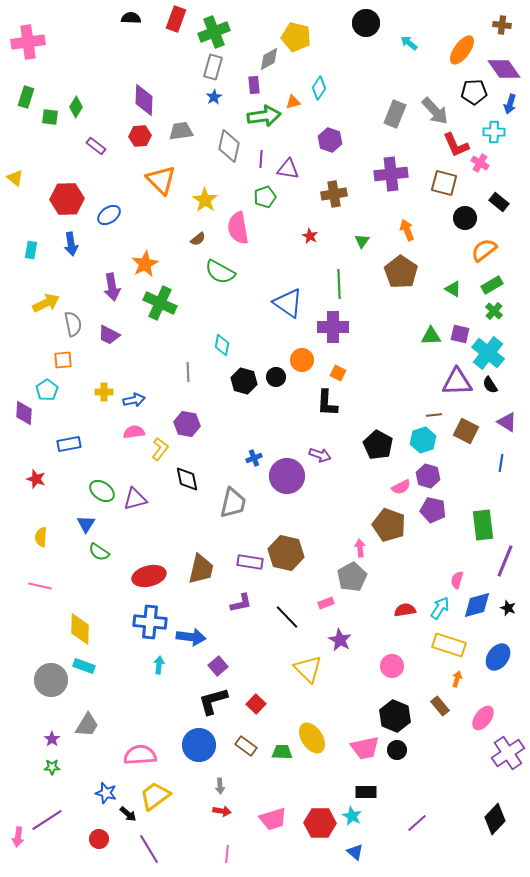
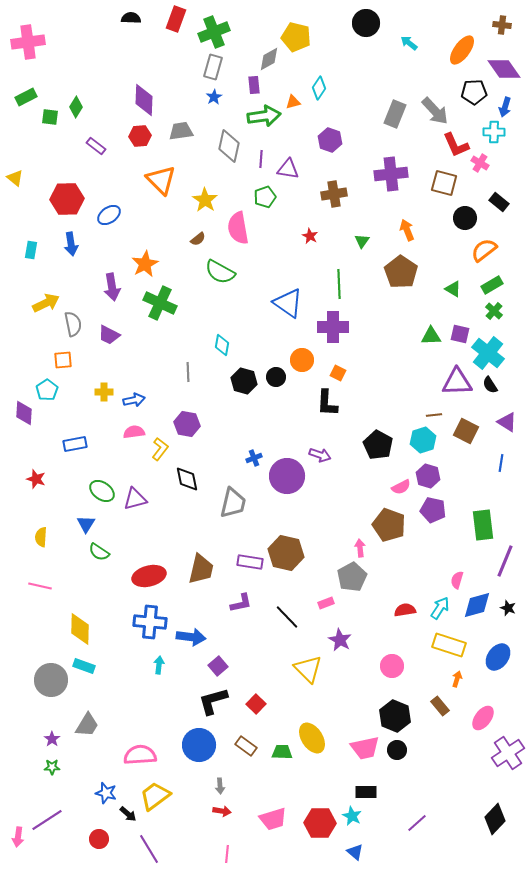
green rectangle at (26, 97): rotated 45 degrees clockwise
blue arrow at (510, 104): moved 5 px left, 3 px down
blue rectangle at (69, 444): moved 6 px right
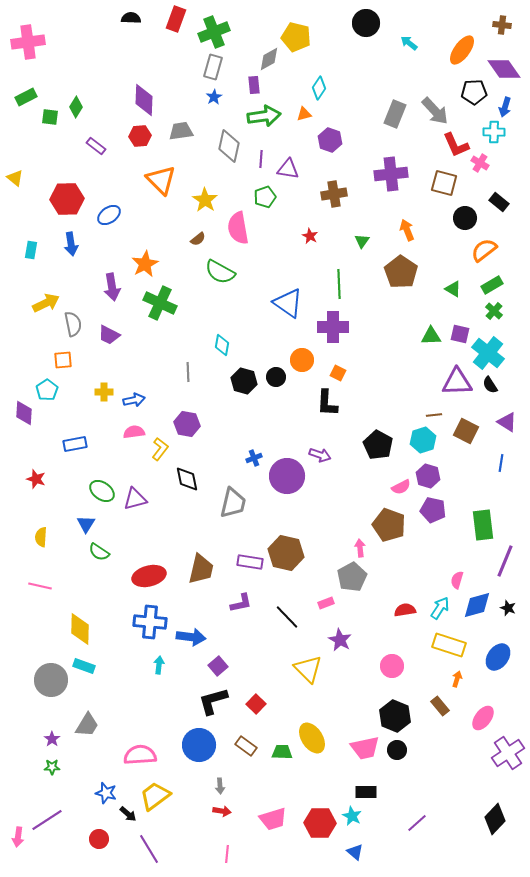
orange triangle at (293, 102): moved 11 px right, 12 px down
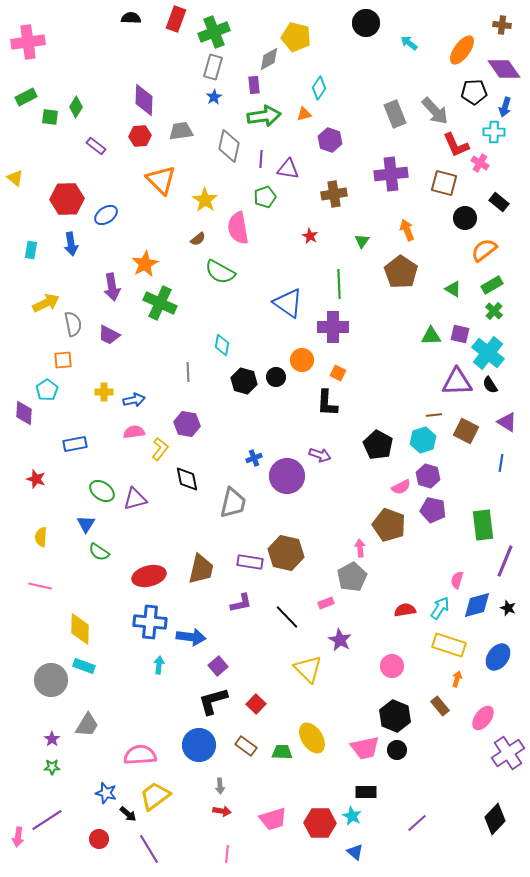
gray rectangle at (395, 114): rotated 44 degrees counterclockwise
blue ellipse at (109, 215): moved 3 px left
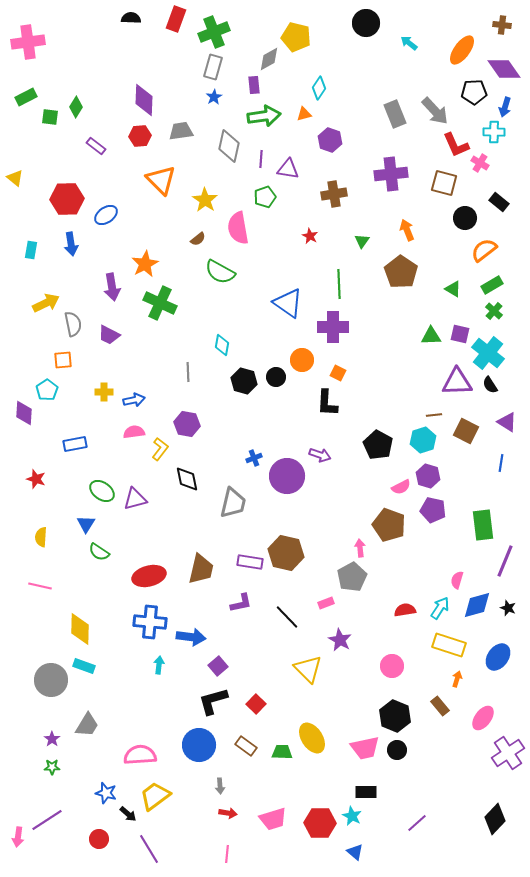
red arrow at (222, 811): moved 6 px right, 2 px down
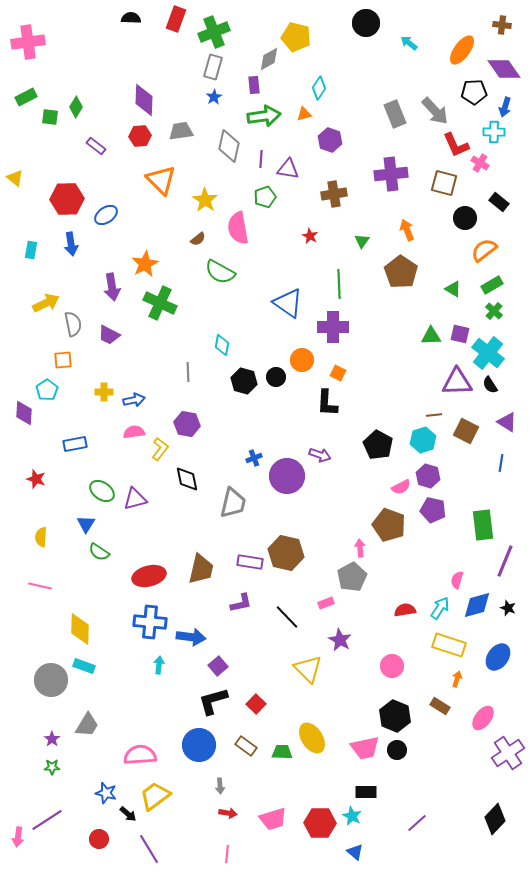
brown rectangle at (440, 706): rotated 18 degrees counterclockwise
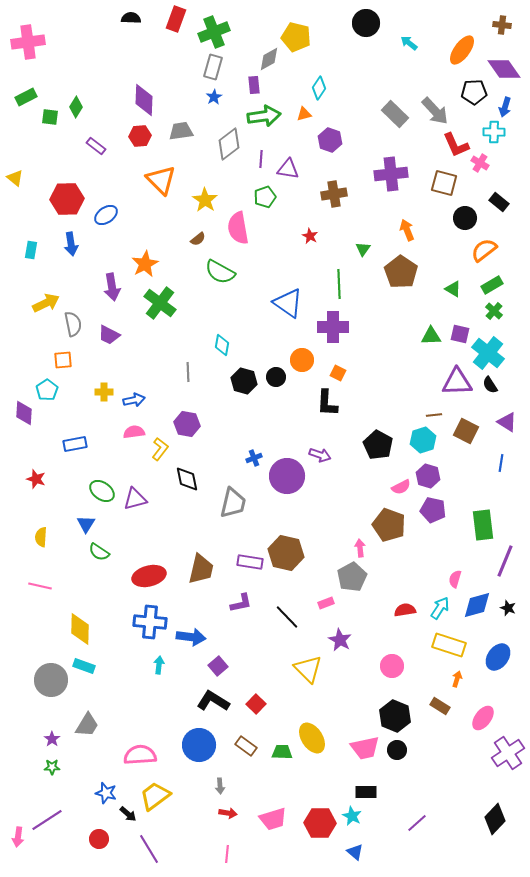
gray rectangle at (395, 114): rotated 24 degrees counterclockwise
gray diamond at (229, 146): moved 2 px up; rotated 40 degrees clockwise
green triangle at (362, 241): moved 1 px right, 8 px down
green cross at (160, 303): rotated 12 degrees clockwise
pink semicircle at (457, 580): moved 2 px left, 1 px up
black L-shape at (213, 701): rotated 48 degrees clockwise
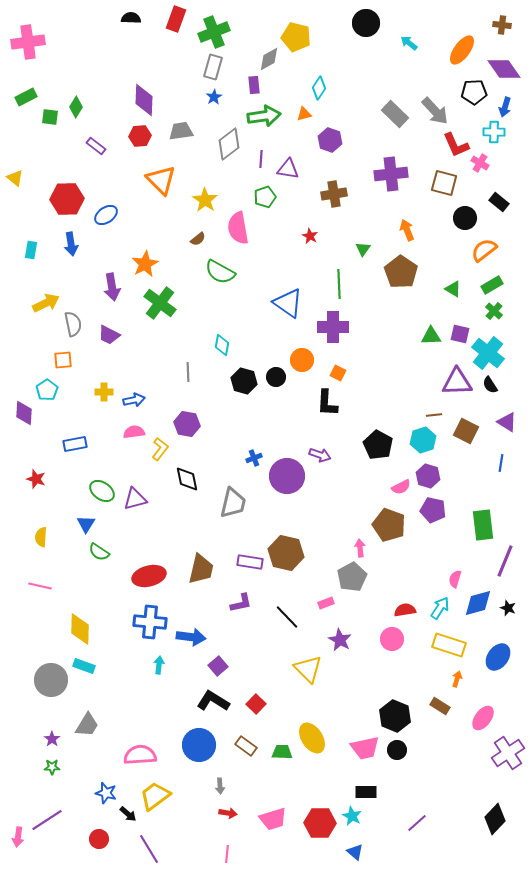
blue diamond at (477, 605): moved 1 px right, 2 px up
pink circle at (392, 666): moved 27 px up
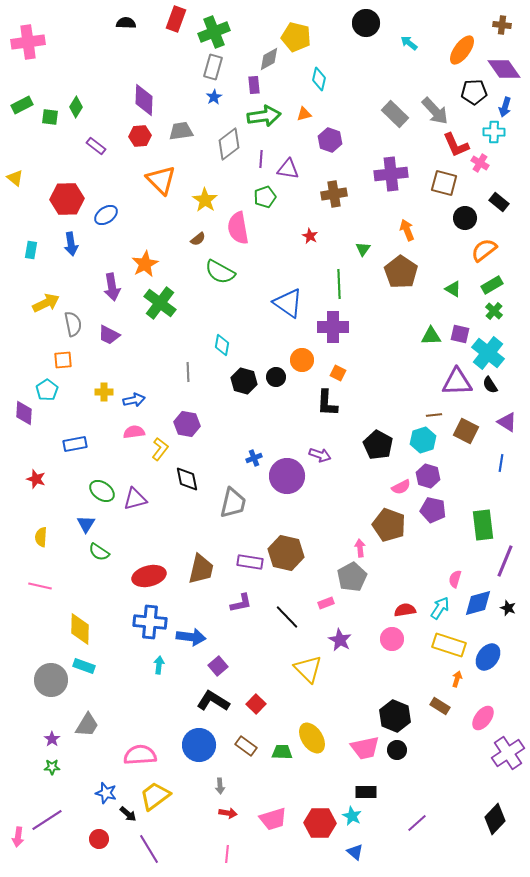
black semicircle at (131, 18): moved 5 px left, 5 px down
cyan diamond at (319, 88): moved 9 px up; rotated 20 degrees counterclockwise
green rectangle at (26, 97): moved 4 px left, 8 px down
blue ellipse at (498, 657): moved 10 px left
